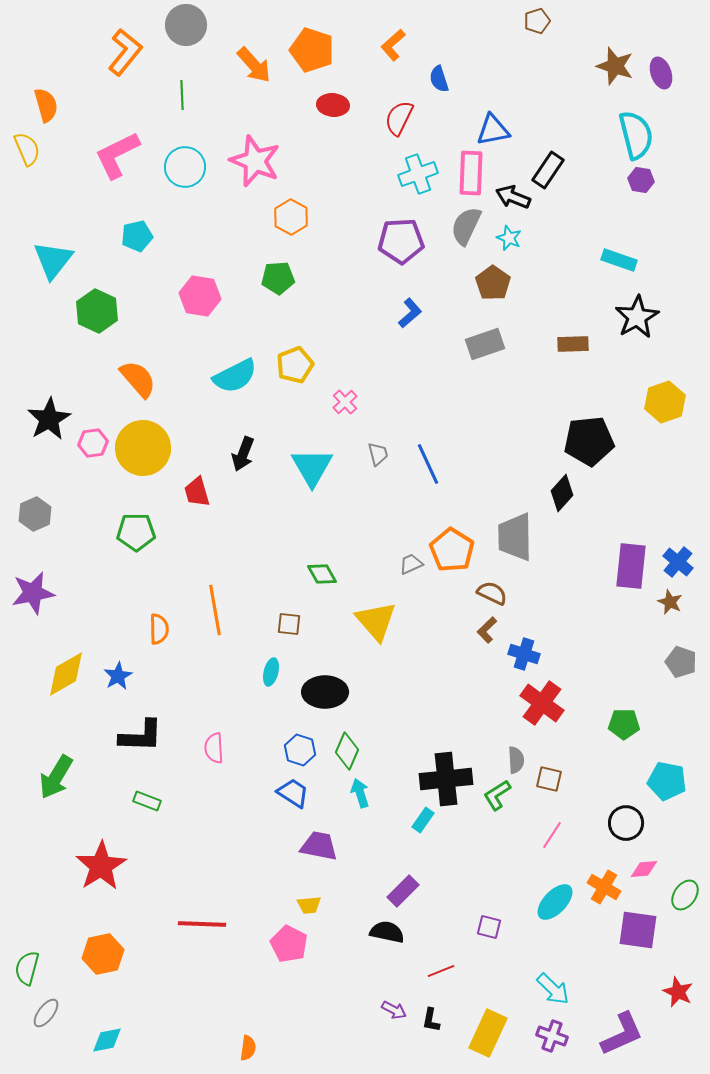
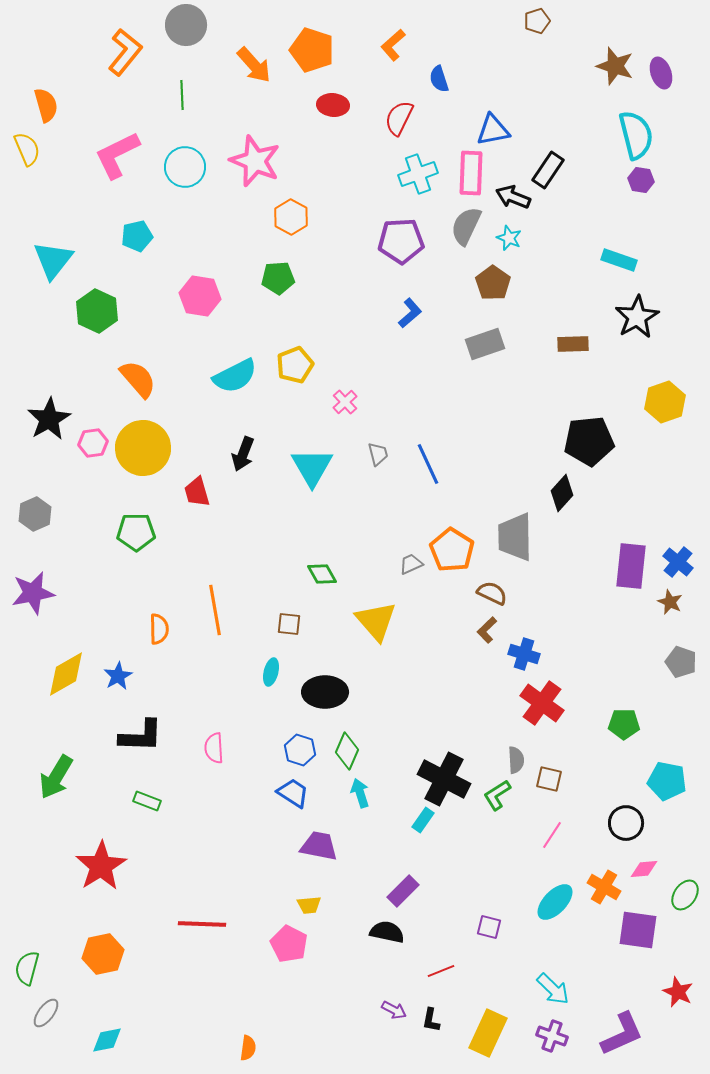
black cross at (446, 779): moved 2 px left; rotated 33 degrees clockwise
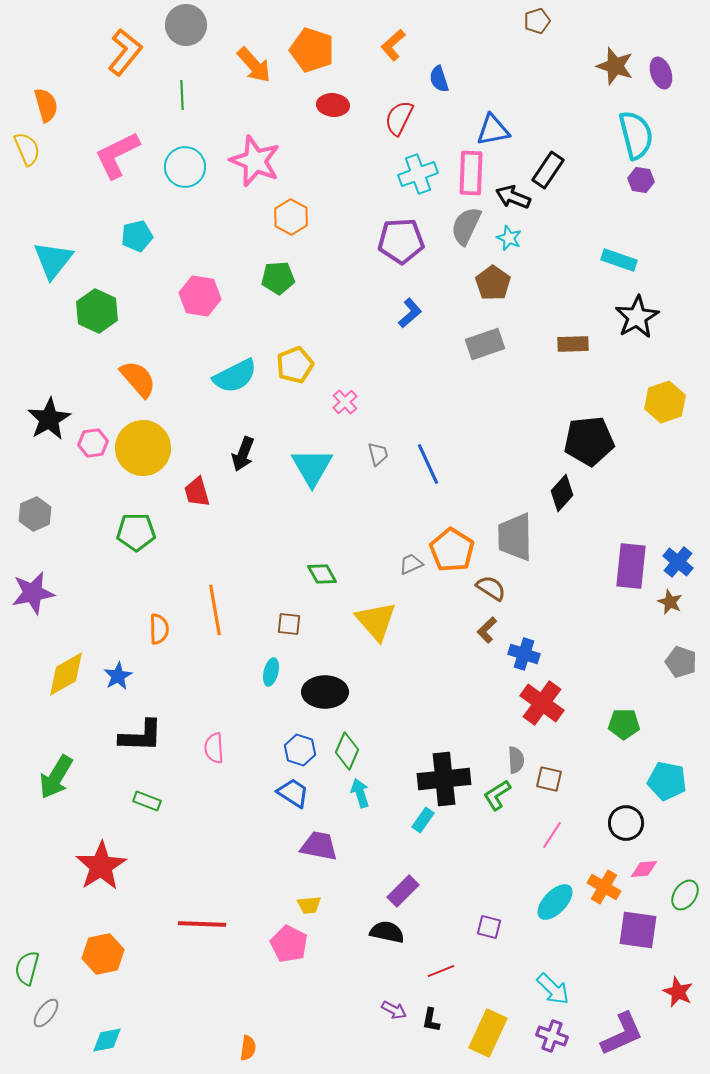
brown semicircle at (492, 593): moved 1 px left, 5 px up; rotated 8 degrees clockwise
black cross at (444, 779): rotated 33 degrees counterclockwise
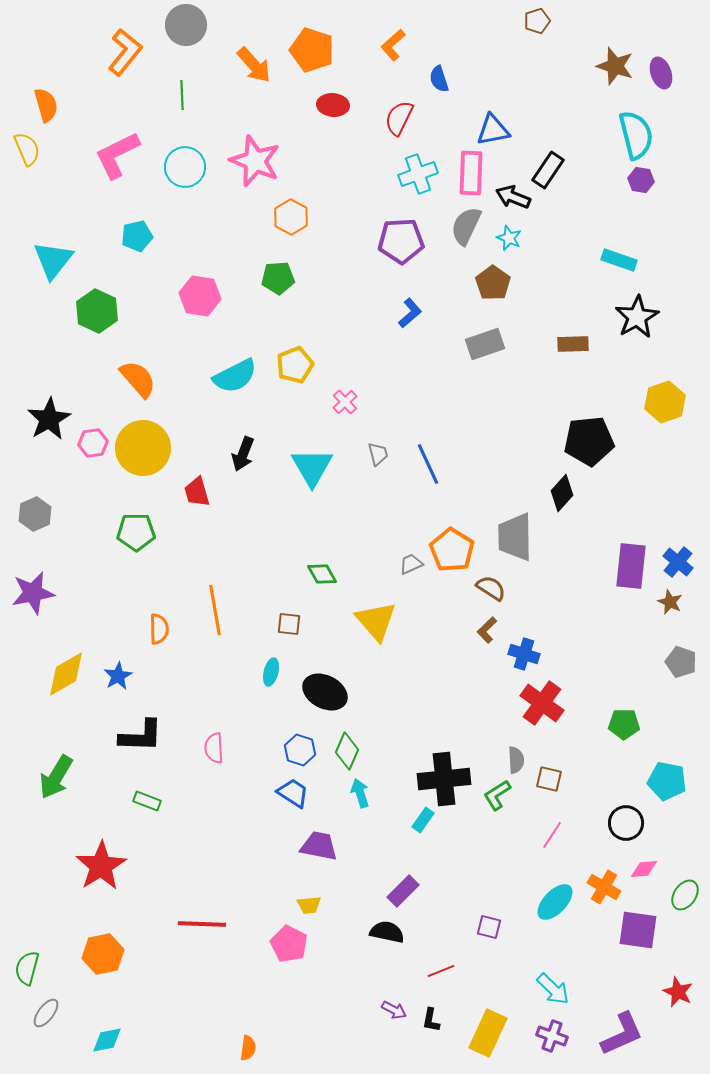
black ellipse at (325, 692): rotated 27 degrees clockwise
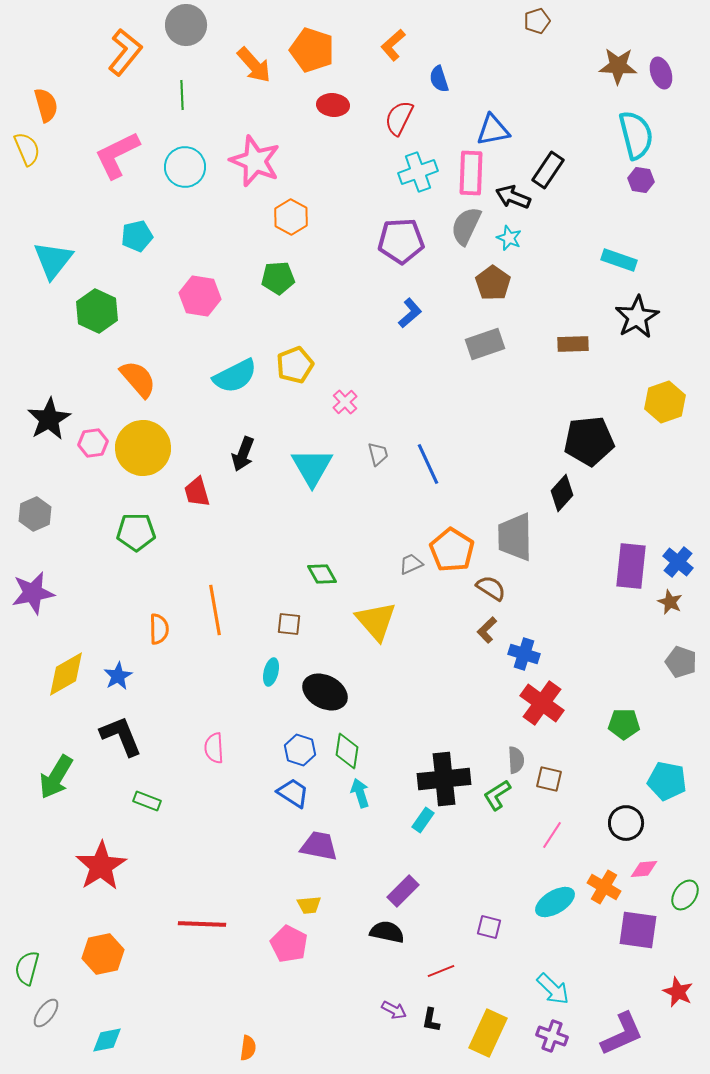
brown star at (615, 66): moved 3 px right; rotated 15 degrees counterclockwise
cyan cross at (418, 174): moved 2 px up
black L-shape at (141, 736): moved 20 px left; rotated 114 degrees counterclockwise
green diamond at (347, 751): rotated 15 degrees counterclockwise
cyan ellipse at (555, 902): rotated 15 degrees clockwise
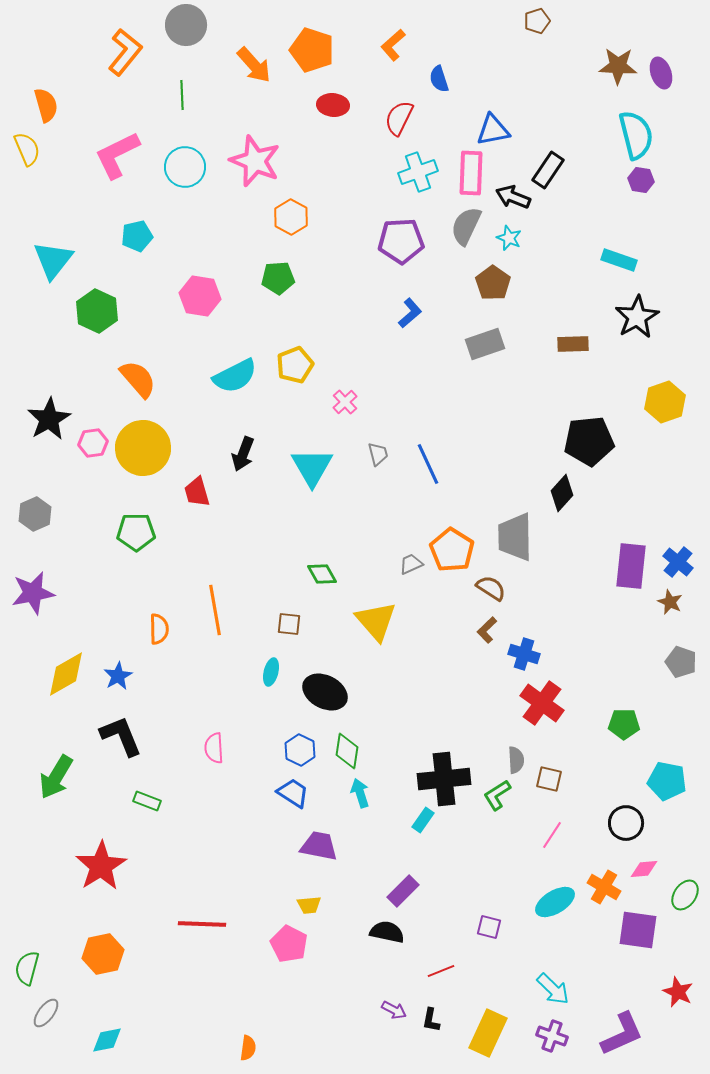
blue hexagon at (300, 750): rotated 8 degrees clockwise
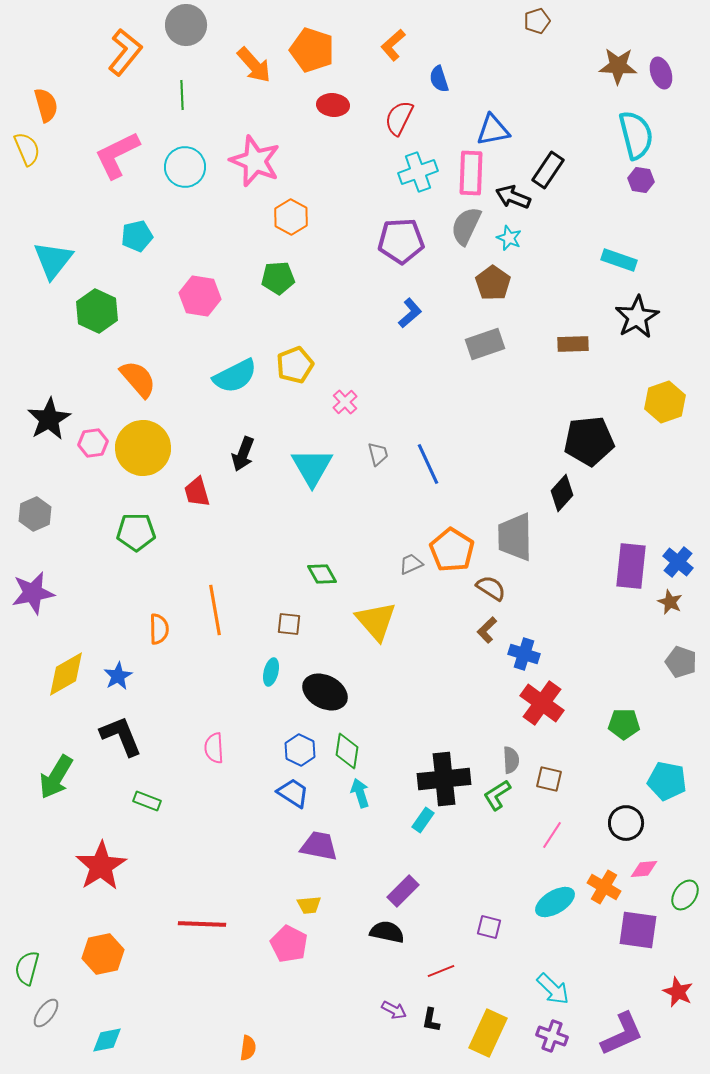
gray semicircle at (516, 760): moved 5 px left
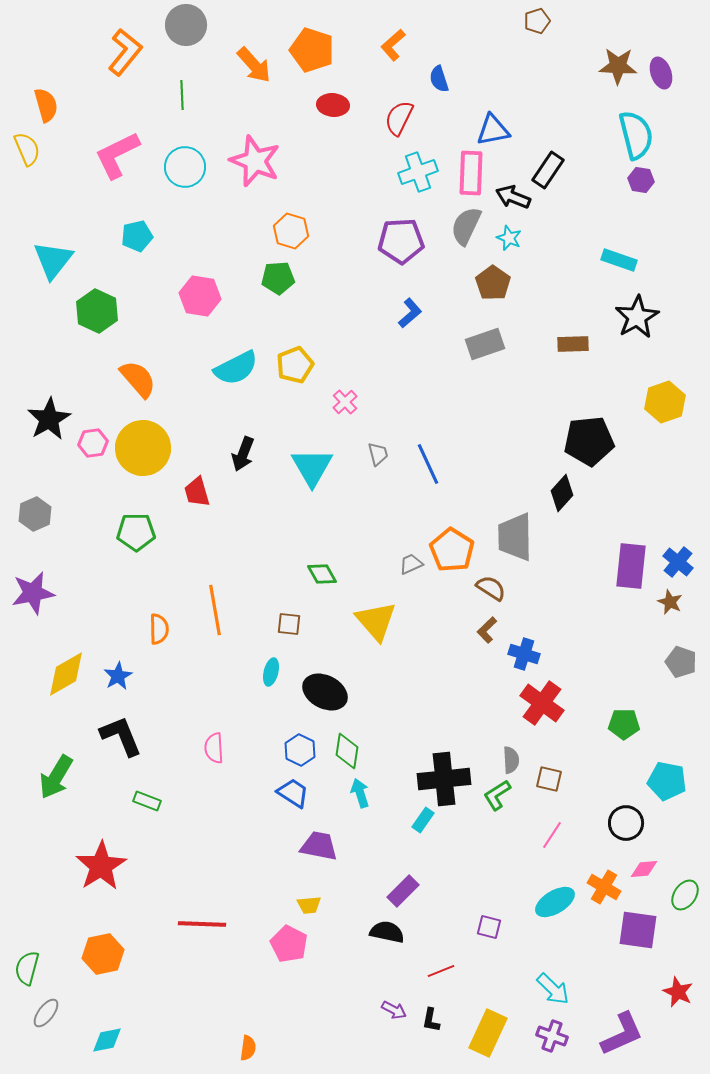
orange hexagon at (291, 217): moved 14 px down; rotated 12 degrees counterclockwise
cyan semicircle at (235, 376): moved 1 px right, 8 px up
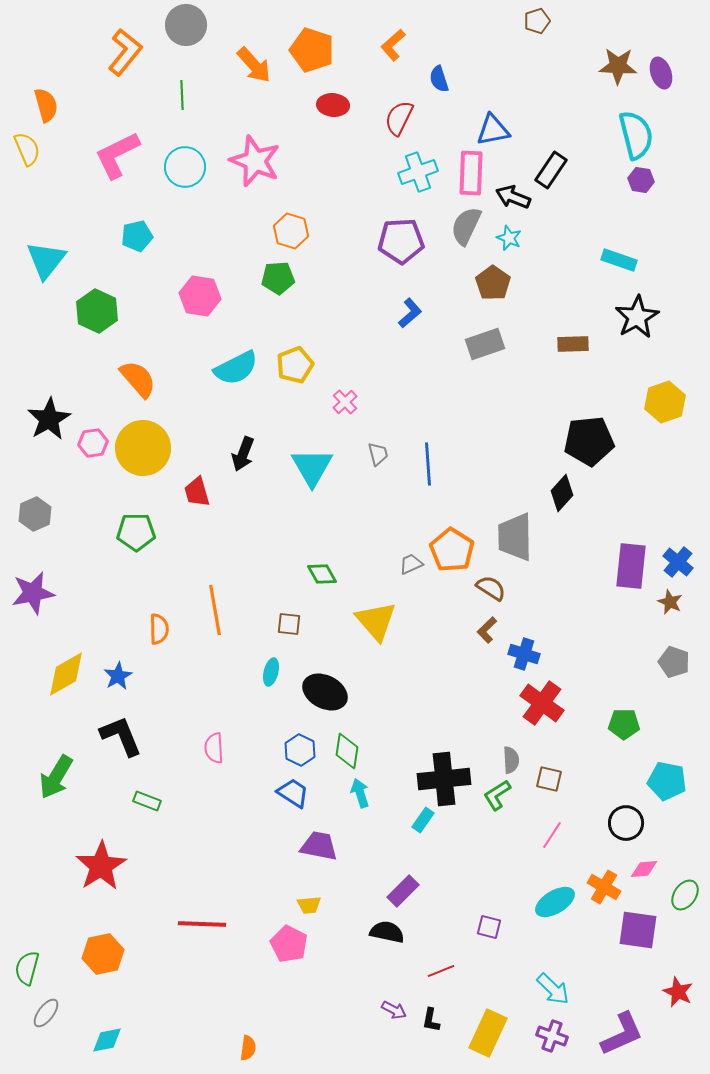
black rectangle at (548, 170): moved 3 px right
cyan triangle at (53, 260): moved 7 px left
blue line at (428, 464): rotated 21 degrees clockwise
gray pentagon at (681, 662): moved 7 px left
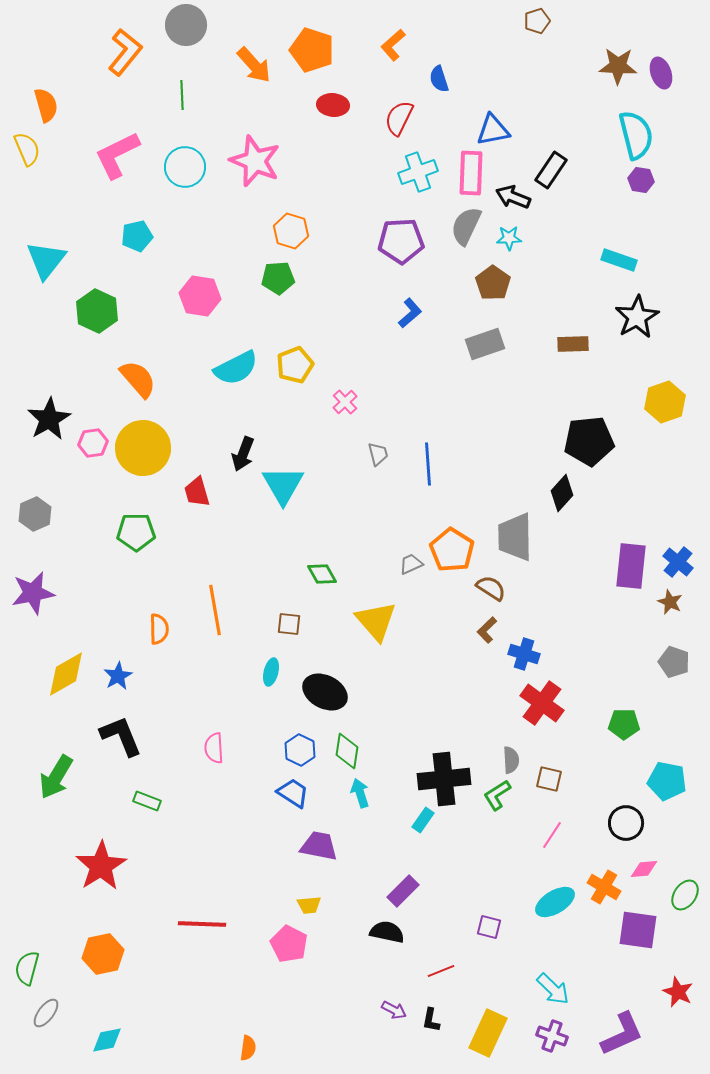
cyan star at (509, 238): rotated 25 degrees counterclockwise
cyan triangle at (312, 467): moved 29 px left, 18 px down
